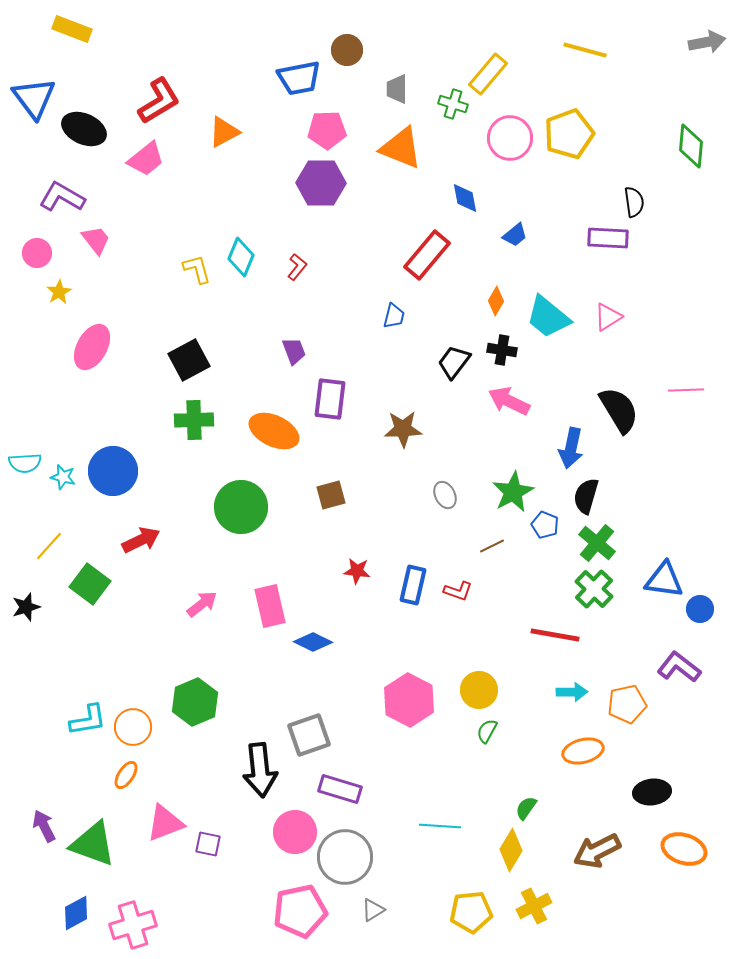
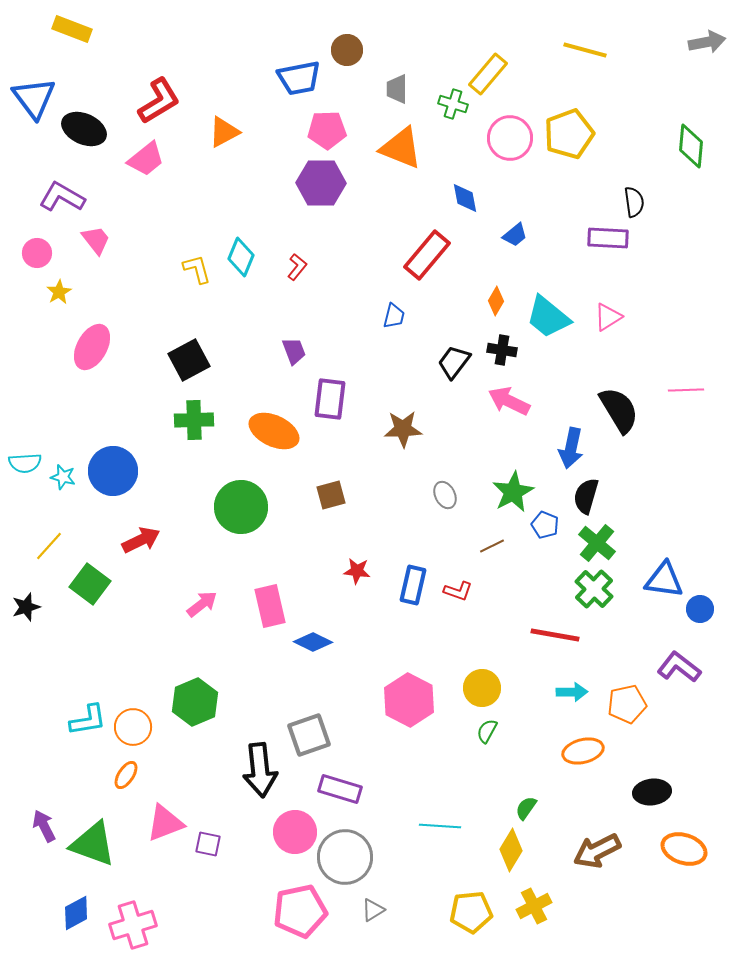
yellow circle at (479, 690): moved 3 px right, 2 px up
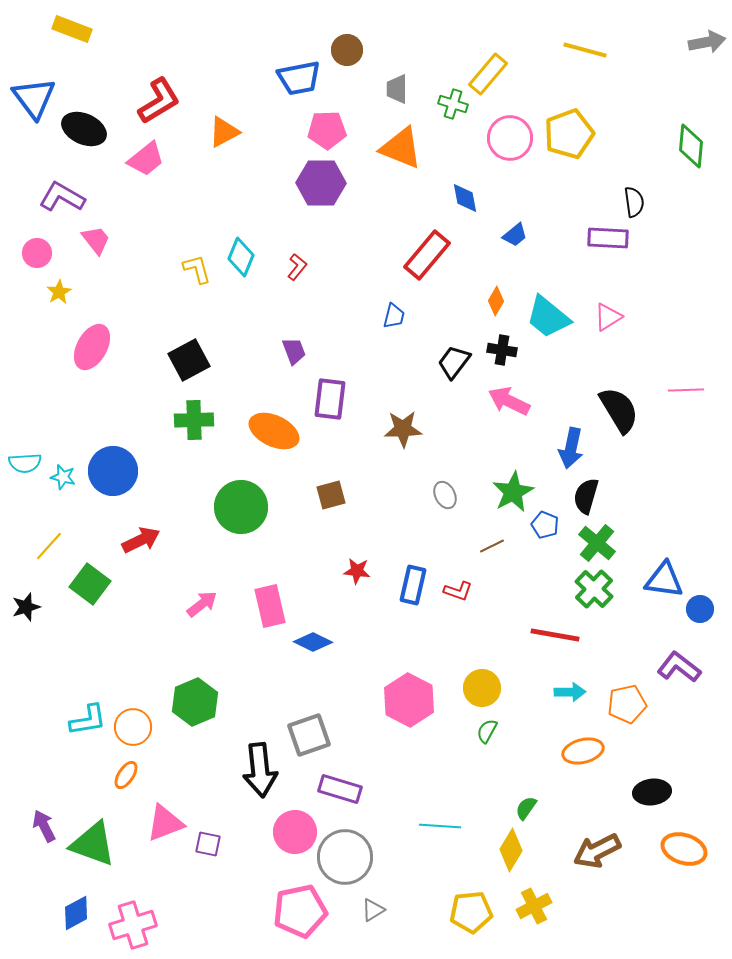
cyan arrow at (572, 692): moved 2 px left
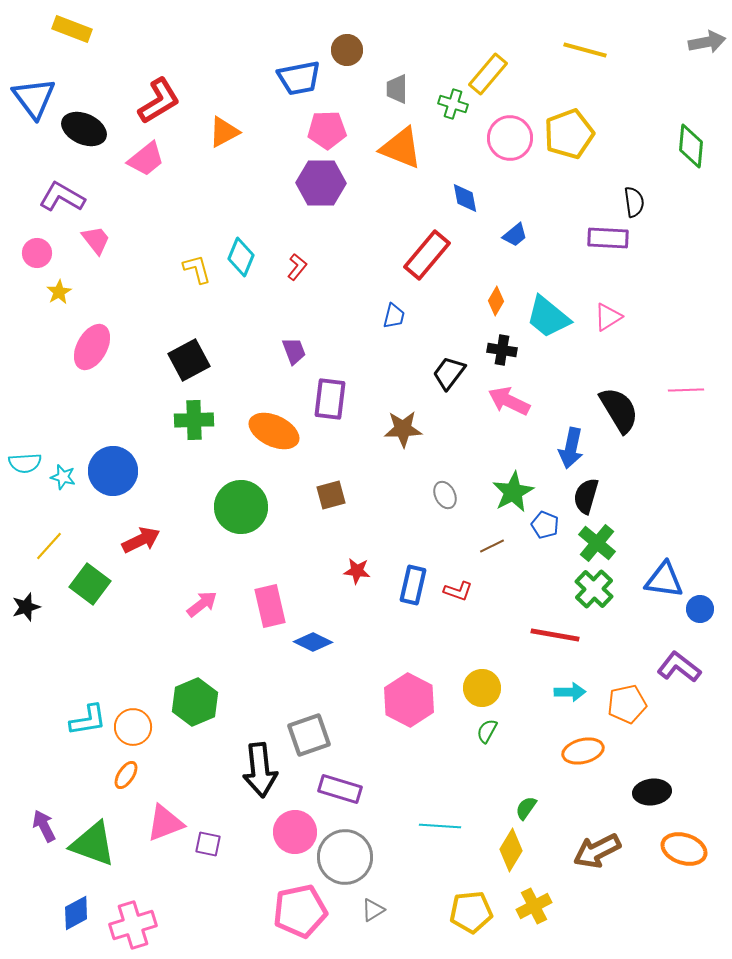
black trapezoid at (454, 362): moved 5 px left, 11 px down
